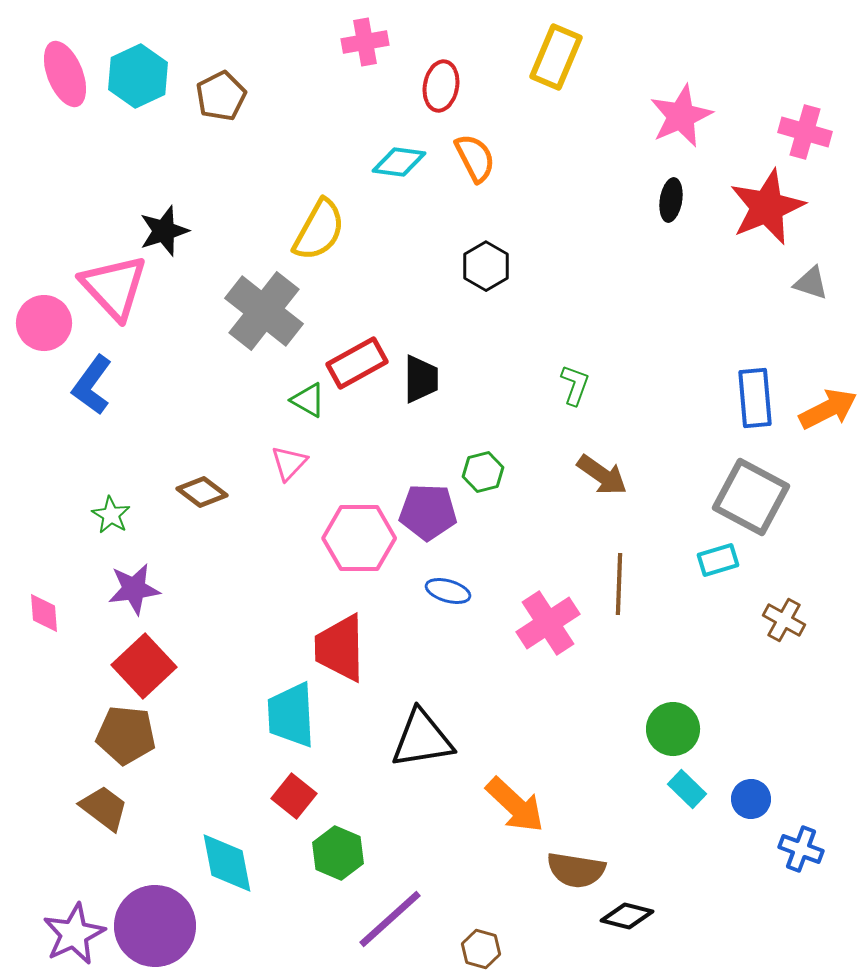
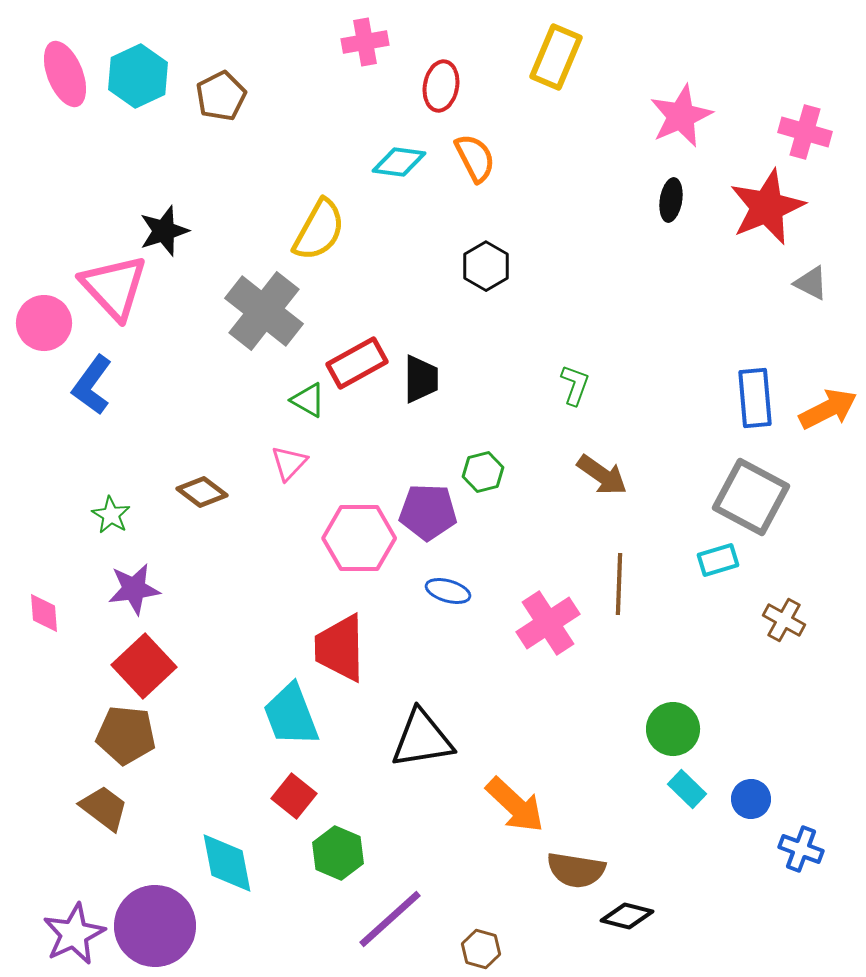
gray triangle at (811, 283): rotated 9 degrees clockwise
cyan trapezoid at (291, 715): rotated 18 degrees counterclockwise
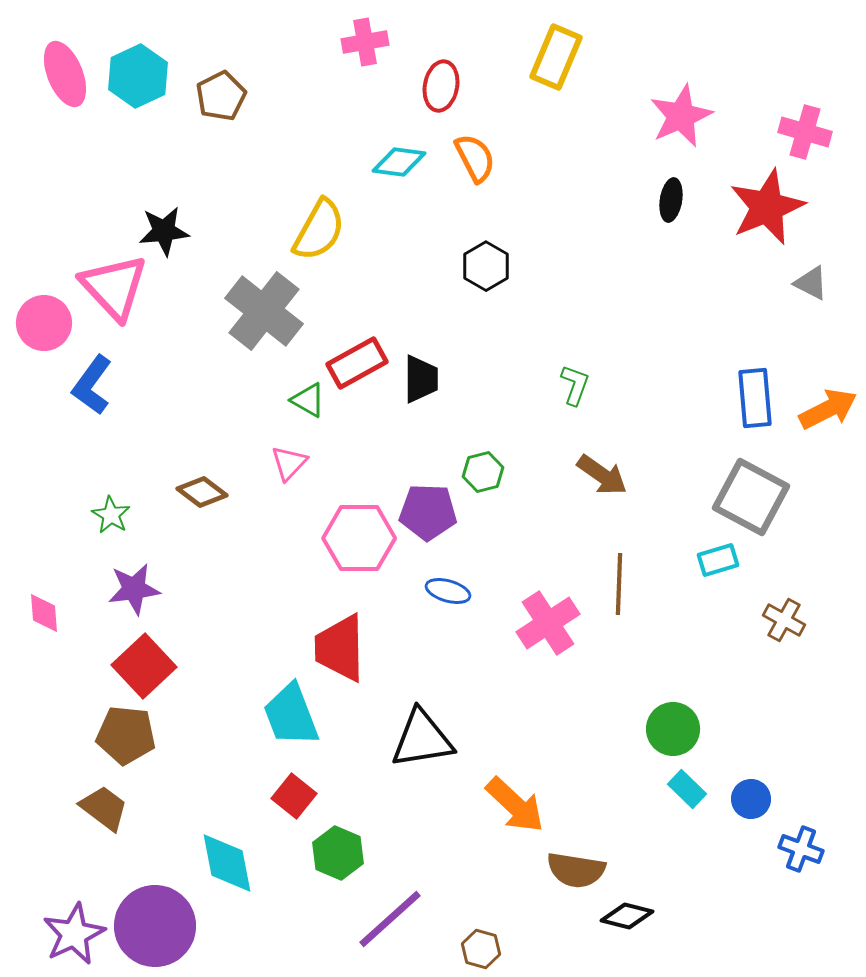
black star at (164, 231): rotated 12 degrees clockwise
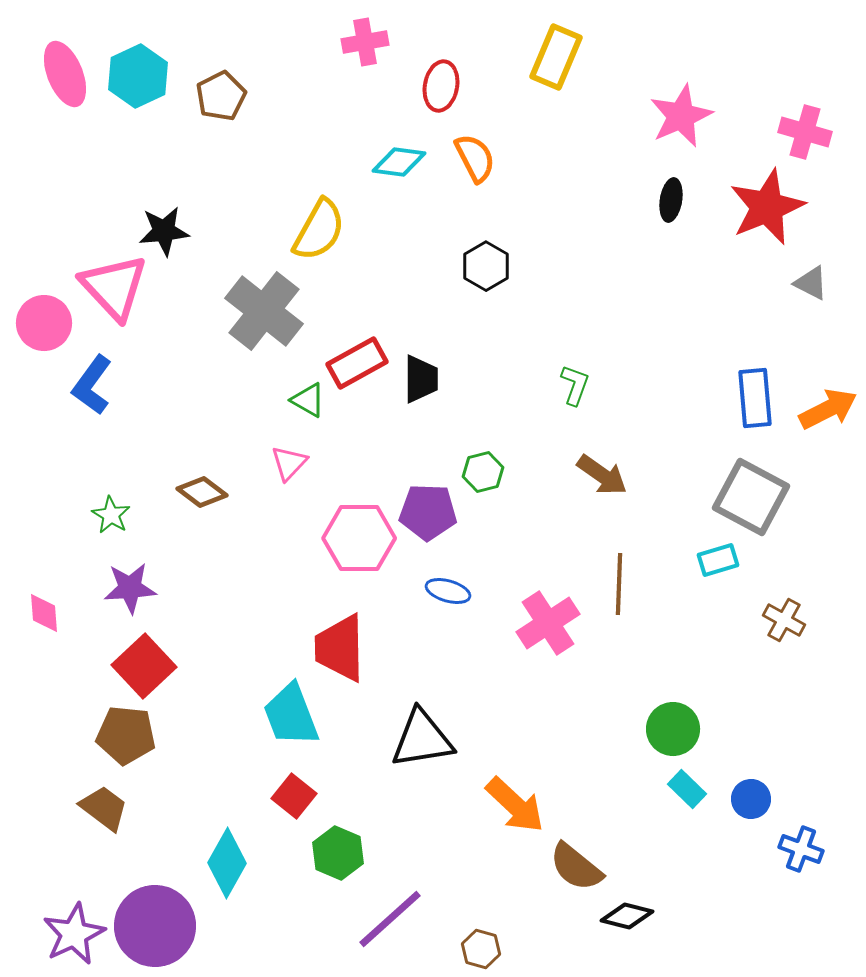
purple star at (134, 589): moved 4 px left, 1 px up; rotated 4 degrees clockwise
cyan diamond at (227, 863): rotated 40 degrees clockwise
brown semicircle at (576, 870): moved 3 px up; rotated 30 degrees clockwise
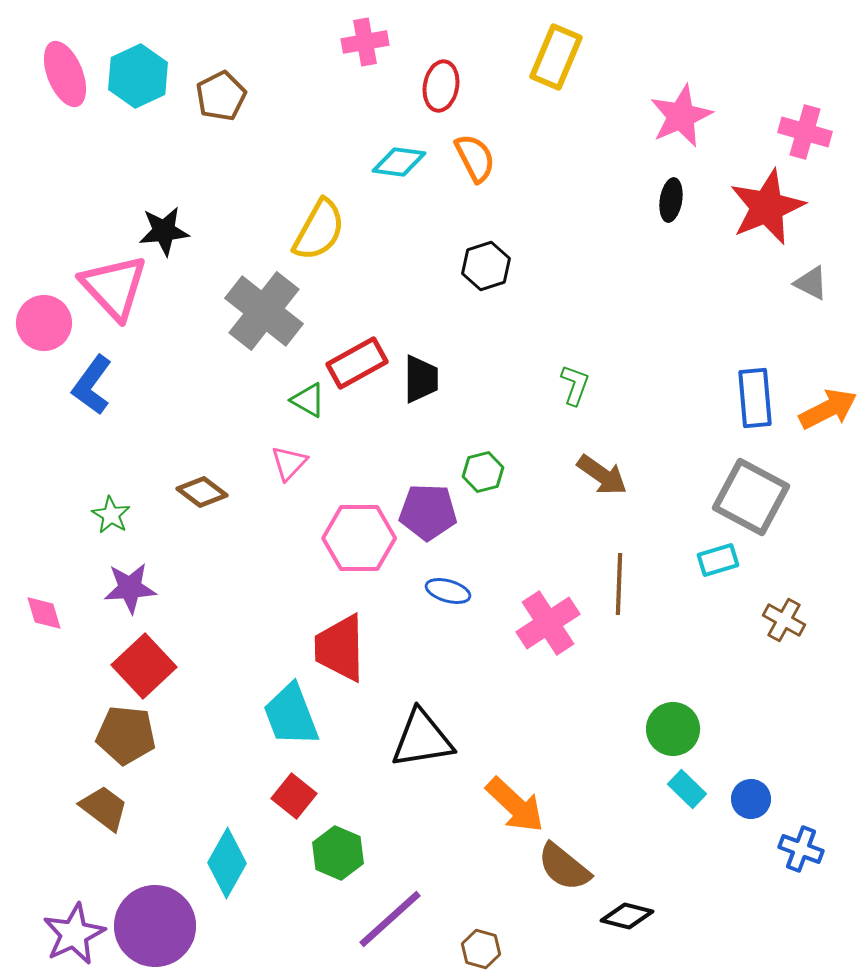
black hexagon at (486, 266): rotated 12 degrees clockwise
pink diamond at (44, 613): rotated 12 degrees counterclockwise
brown semicircle at (576, 867): moved 12 px left
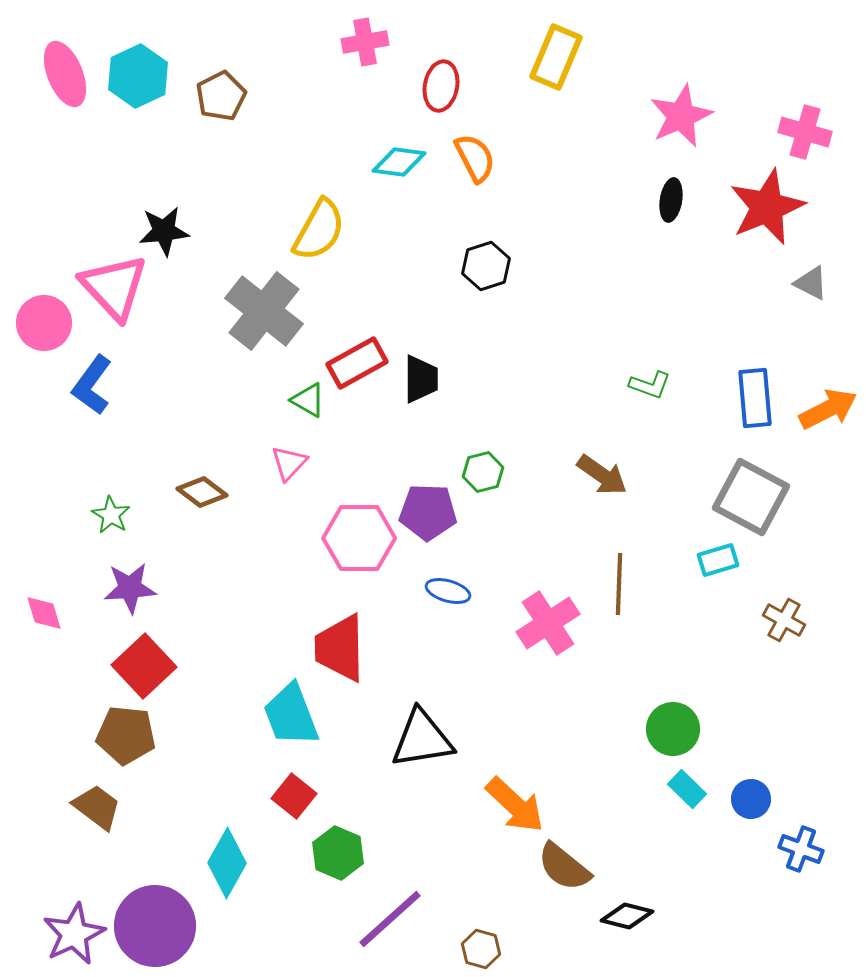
green L-shape at (575, 385): moved 75 px right; rotated 90 degrees clockwise
brown trapezoid at (104, 808): moved 7 px left, 1 px up
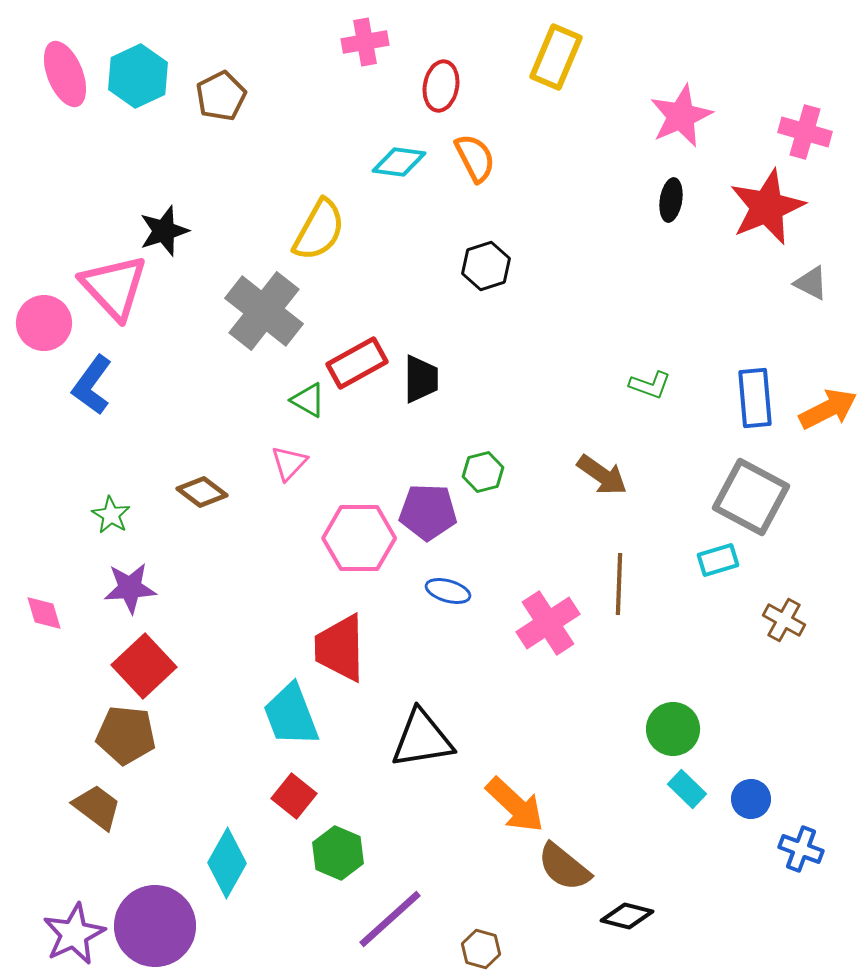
black star at (164, 231): rotated 12 degrees counterclockwise
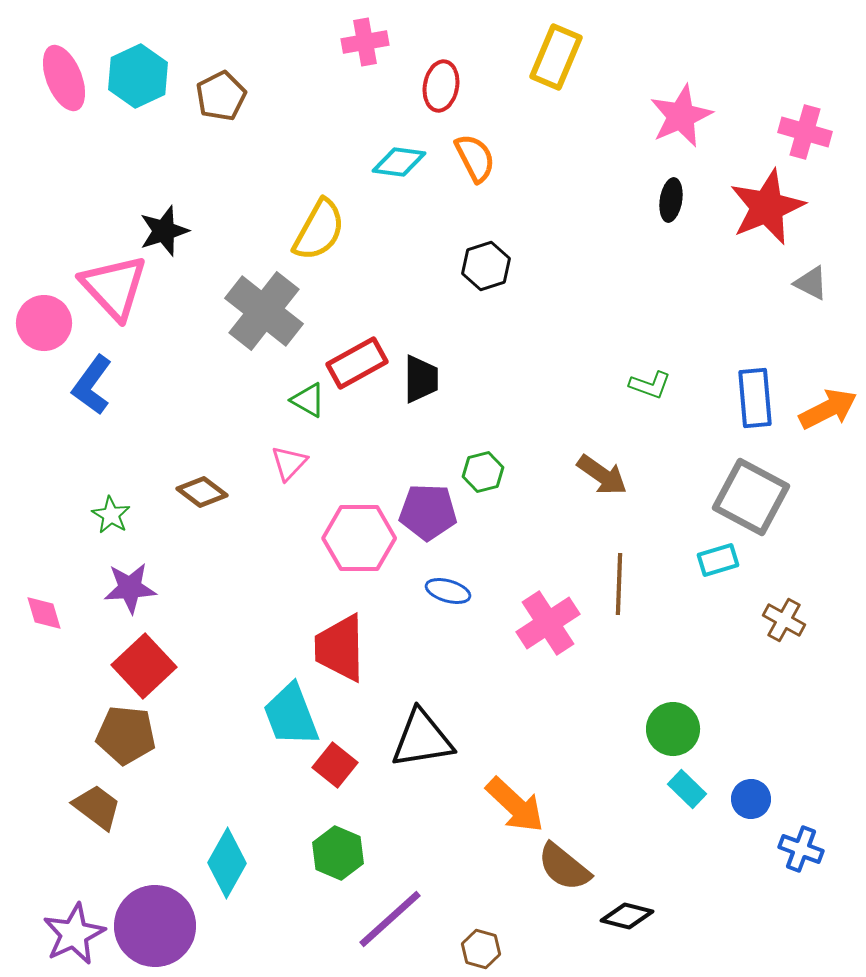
pink ellipse at (65, 74): moved 1 px left, 4 px down
red square at (294, 796): moved 41 px right, 31 px up
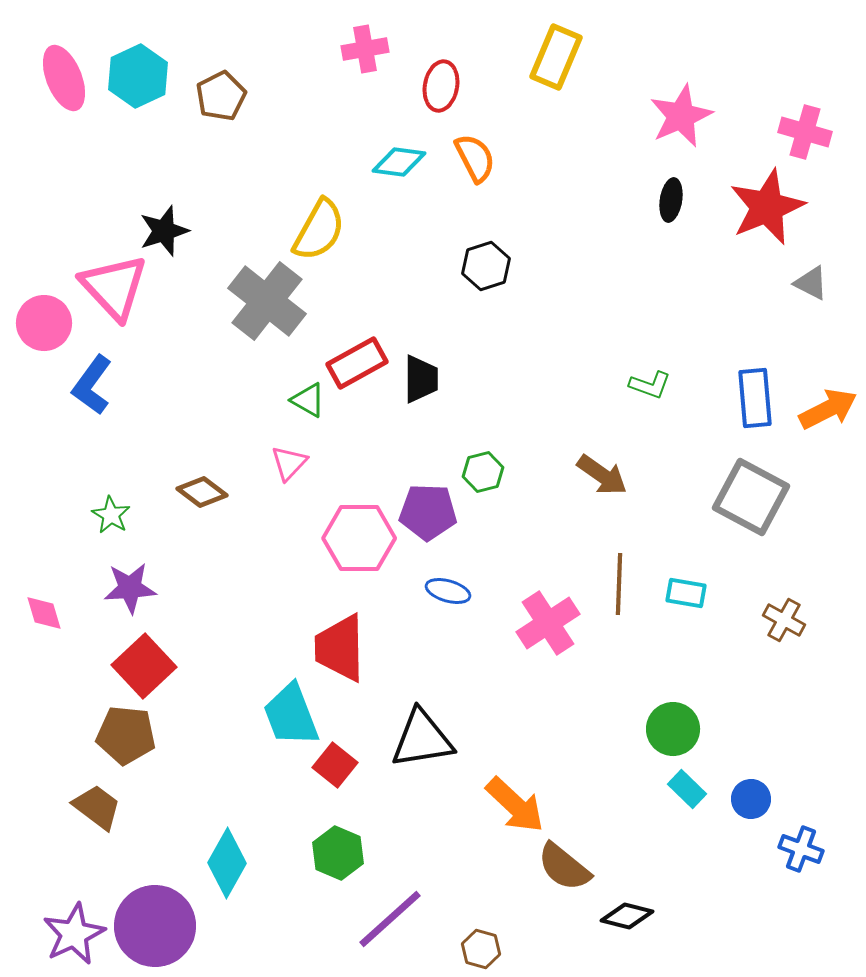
pink cross at (365, 42): moved 7 px down
gray cross at (264, 311): moved 3 px right, 10 px up
cyan rectangle at (718, 560): moved 32 px left, 33 px down; rotated 27 degrees clockwise
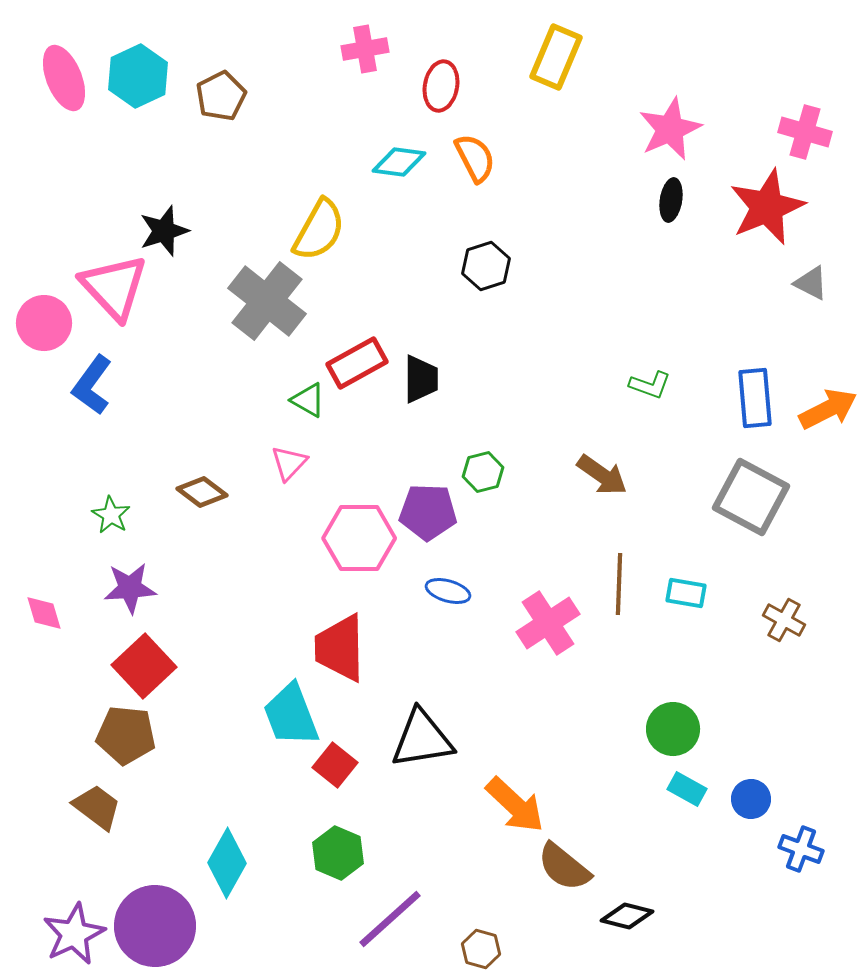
pink star at (681, 116): moved 11 px left, 13 px down
cyan rectangle at (687, 789): rotated 15 degrees counterclockwise
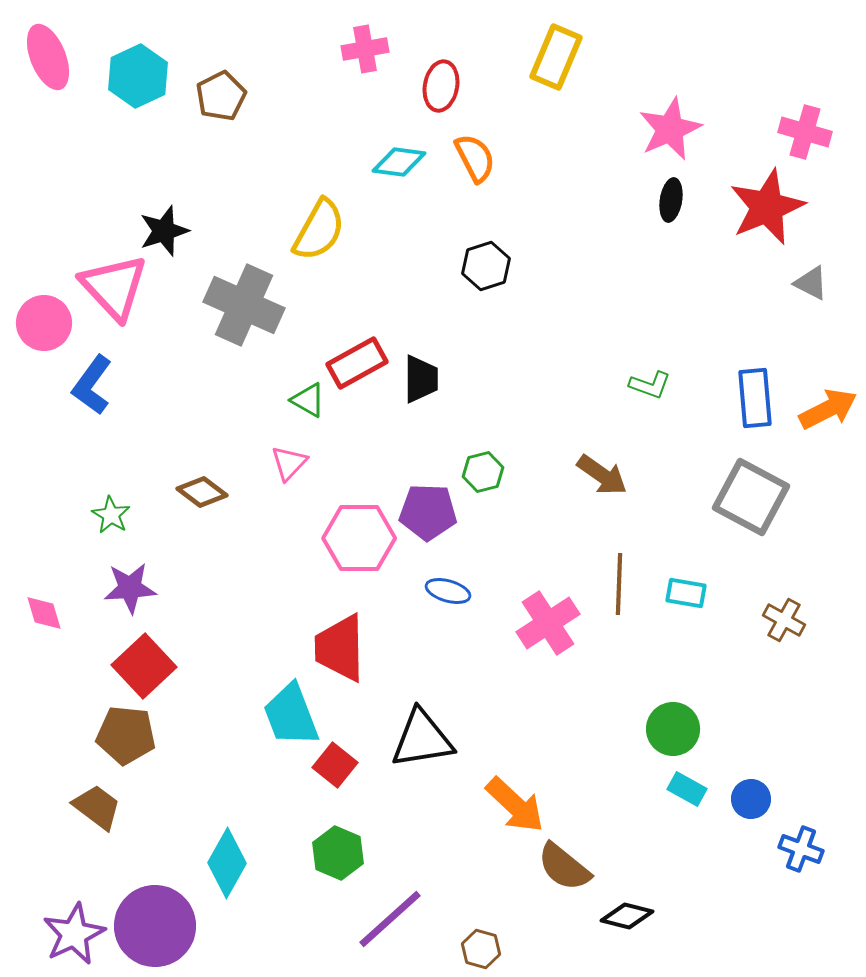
pink ellipse at (64, 78): moved 16 px left, 21 px up
gray cross at (267, 301): moved 23 px left, 4 px down; rotated 14 degrees counterclockwise
